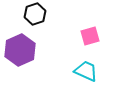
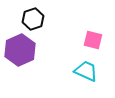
black hexagon: moved 2 px left, 5 px down
pink square: moved 3 px right, 4 px down; rotated 30 degrees clockwise
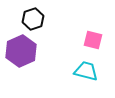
purple hexagon: moved 1 px right, 1 px down
cyan trapezoid: rotated 10 degrees counterclockwise
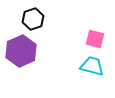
pink square: moved 2 px right, 1 px up
cyan trapezoid: moved 6 px right, 5 px up
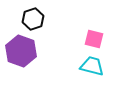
pink square: moved 1 px left
purple hexagon: rotated 16 degrees counterclockwise
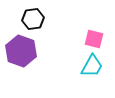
black hexagon: rotated 10 degrees clockwise
cyan trapezoid: rotated 105 degrees clockwise
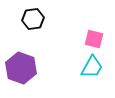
purple hexagon: moved 17 px down
cyan trapezoid: moved 1 px down
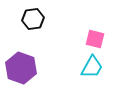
pink square: moved 1 px right
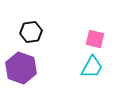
black hexagon: moved 2 px left, 13 px down
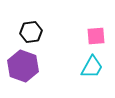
pink square: moved 1 px right, 3 px up; rotated 18 degrees counterclockwise
purple hexagon: moved 2 px right, 2 px up
